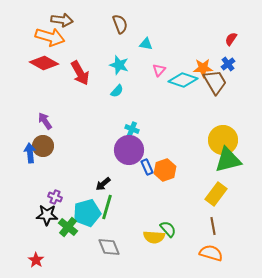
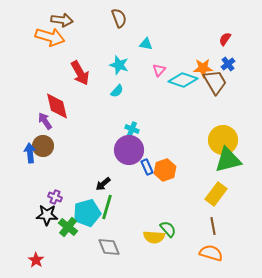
brown semicircle: moved 1 px left, 6 px up
red semicircle: moved 6 px left
red diamond: moved 13 px right, 43 px down; rotated 48 degrees clockwise
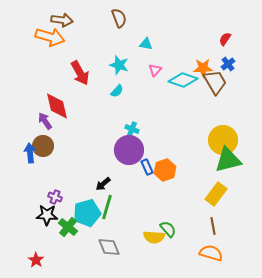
pink triangle: moved 4 px left
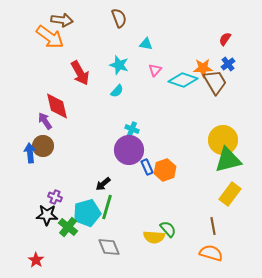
orange arrow: rotated 20 degrees clockwise
yellow rectangle: moved 14 px right
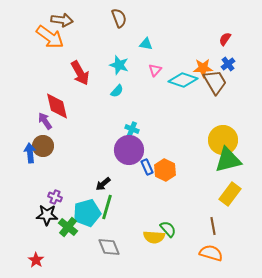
orange hexagon: rotated 15 degrees counterclockwise
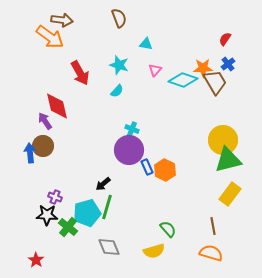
yellow semicircle: moved 14 px down; rotated 20 degrees counterclockwise
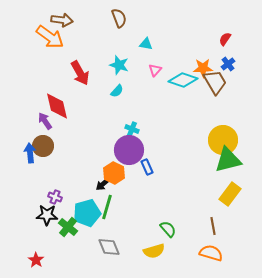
orange hexagon: moved 51 px left, 3 px down
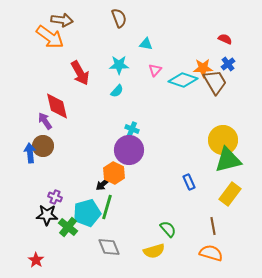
red semicircle: rotated 80 degrees clockwise
cyan star: rotated 18 degrees counterclockwise
blue rectangle: moved 42 px right, 15 px down
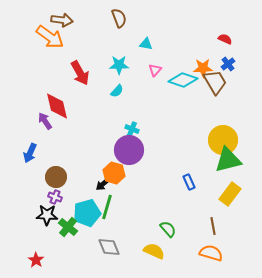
brown circle: moved 13 px right, 31 px down
blue arrow: rotated 150 degrees counterclockwise
orange hexagon: rotated 10 degrees counterclockwise
yellow semicircle: rotated 140 degrees counterclockwise
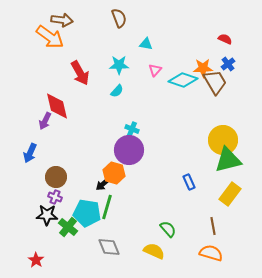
purple arrow: rotated 120 degrees counterclockwise
cyan pentagon: rotated 24 degrees clockwise
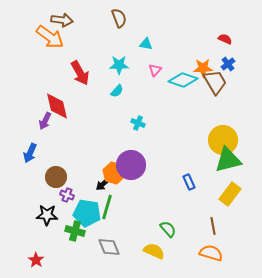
cyan cross: moved 6 px right, 6 px up
purple circle: moved 2 px right, 15 px down
purple cross: moved 12 px right, 2 px up
green cross: moved 7 px right, 4 px down; rotated 24 degrees counterclockwise
